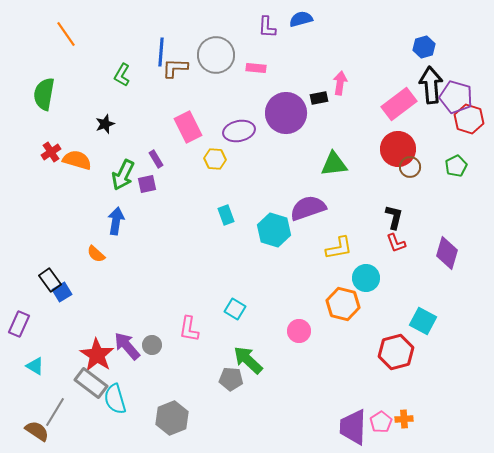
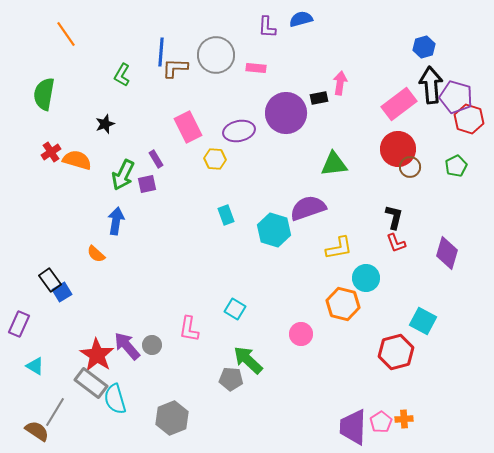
pink circle at (299, 331): moved 2 px right, 3 px down
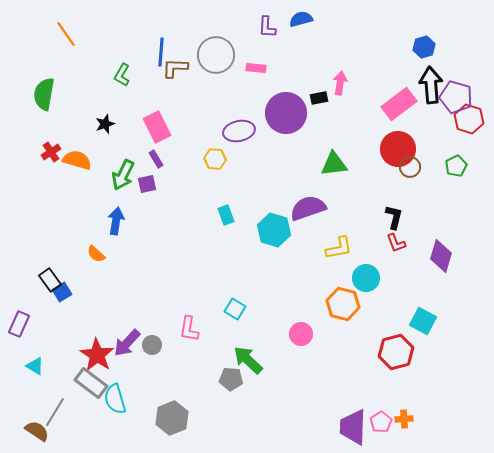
pink rectangle at (188, 127): moved 31 px left
purple diamond at (447, 253): moved 6 px left, 3 px down
purple arrow at (127, 346): moved 3 px up; rotated 96 degrees counterclockwise
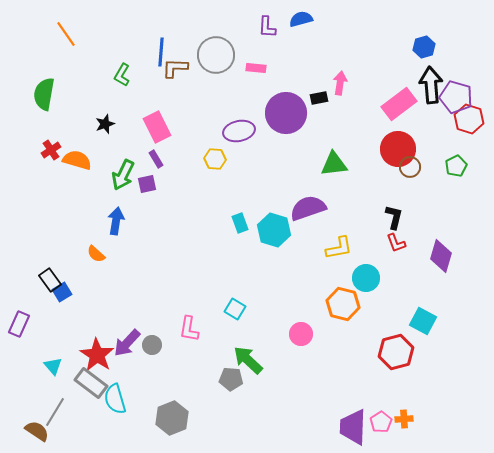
red cross at (51, 152): moved 2 px up
cyan rectangle at (226, 215): moved 14 px right, 8 px down
cyan triangle at (35, 366): moved 18 px right; rotated 18 degrees clockwise
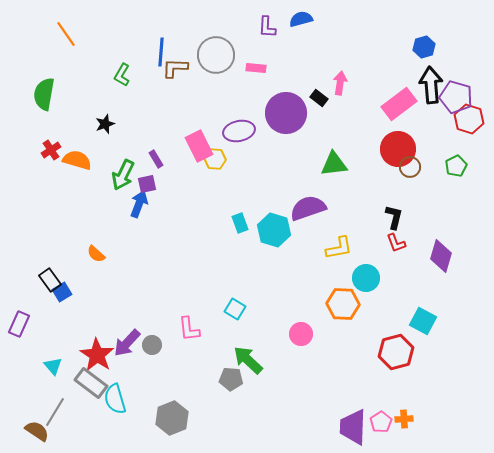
black rectangle at (319, 98): rotated 48 degrees clockwise
pink rectangle at (157, 127): moved 42 px right, 19 px down
blue arrow at (116, 221): moved 23 px right, 17 px up; rotated 12 degrees clockwise
orange hexagon at (343, 304): rotated 12 degrees counterclockwise
pink L-shape at (189, 329): rotated 16 degrees counterclockwise
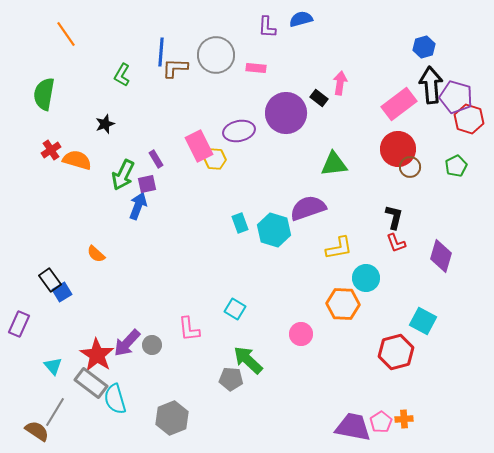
blue arrow at (139, 204): moved 1 px left, 2 px down
purple trapezoid at (353, 427): rotated 99 degrees clockwise
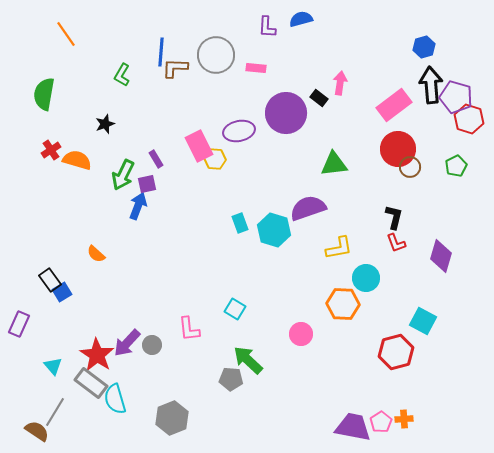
pink rectangle at (399, 104): moved 5 px left, 1 px down
